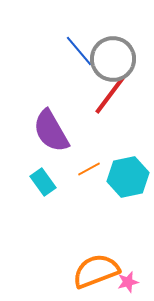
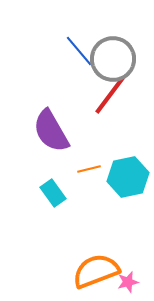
orange line: rotated 15 degrees clockwise
cyan rectangle: moved 10 px right, 11 px down
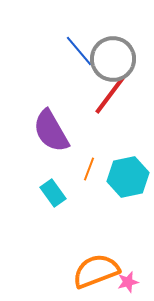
orange line: rotated 55 degrees counterclockwise
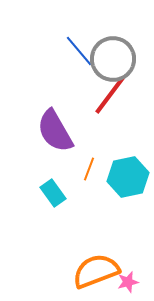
purple semicircle: moved 4 px right
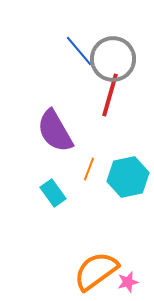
red line: rotated 21 degrees counterclockwise
orange semicircle: rotated 15 degrees counterclockwise
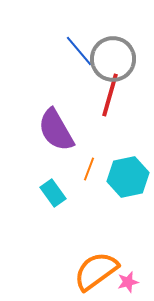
purple semicircle: moved 1 px right, 1 px up
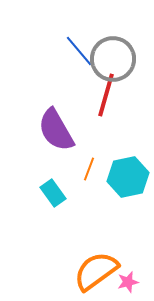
red line: moved 4 px left
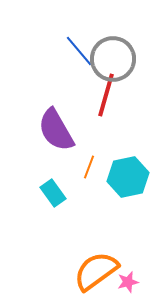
orange line: moved 2 px up
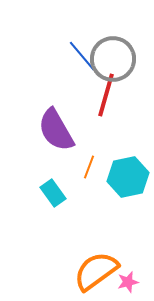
blue line: moved 3 px right, 5 px down
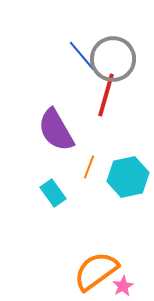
pink star: moved 5 px left, 4 px down; rotated 15 degrees counterclockwise
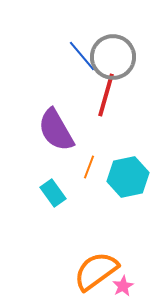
gray circle: moved 2 px up
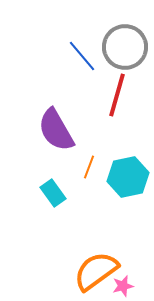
gray circle: moved 12 px right, 10 px up
red line: moved 11 px right
pink star: rotated 15 degrees clockwise
